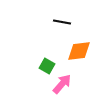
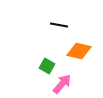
black line: moved 3 px left, 3 px down
orange diamond: rotated 20 degrees clockwise
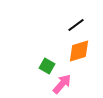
black line: moved 17 px right; rotated 48 degrees counterclockwise
orange diamond: rotated 30 degrees counterclockwise
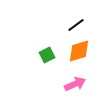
green square: moved 11 px up; rotated 35 degrees clockwise
pink arrow: moved 13 px right; rotated 25 degrees clockwise
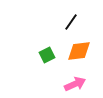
black line: moved 5 px left, 3 px up; rotated 18 degrees counterclockwise
orange diamond: rotated 10 degrees clockwise
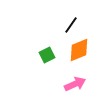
black line: moved 3 px down
orange diamond: moved 1 px up; rotated 15 degrees counterclockwise
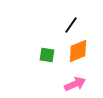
orange diamond: moved 1 px left, 1 px down
green square: rotated 35 degrees clockwise
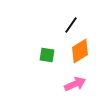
orange diamond: moved 2 px right; rotated 10 degrees counterclockwise
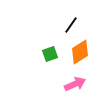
orange diamond: moved 1 px down
green square: moved 3 px right, 1 px up; rotated 28 degrees counterclockwise
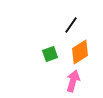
pink arrow: moved 2 px left, 3 px up; rotated 50 degrees counterclockwise
